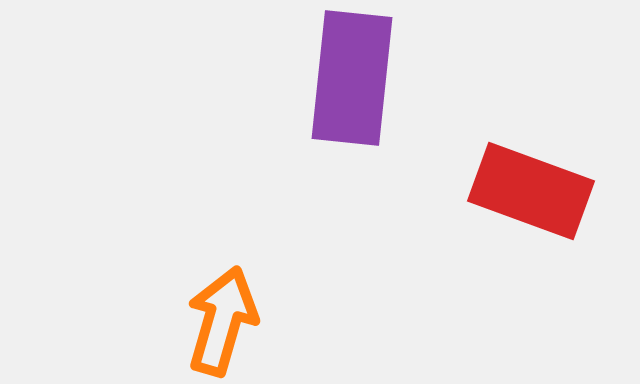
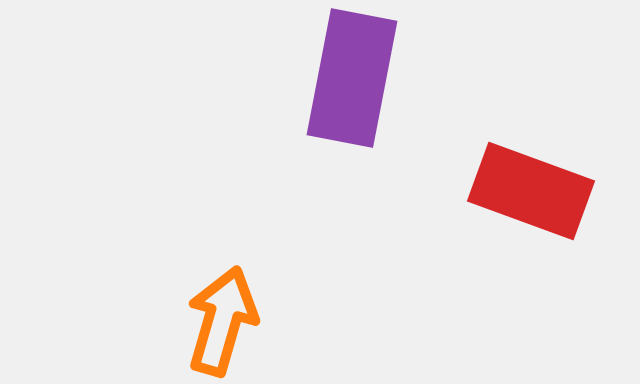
purple rectangle: rotated 5 degrees clockwise
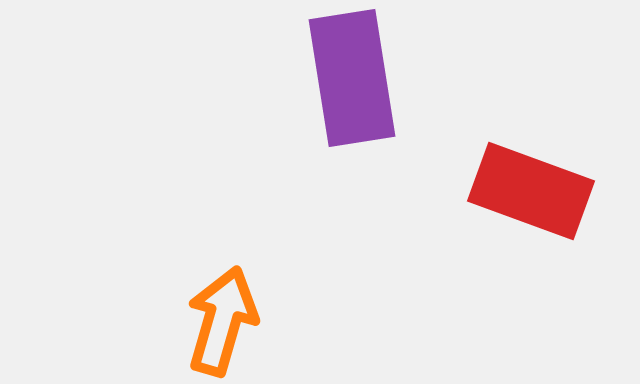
purple rectangle: rotated 20 degrees counterclockwise
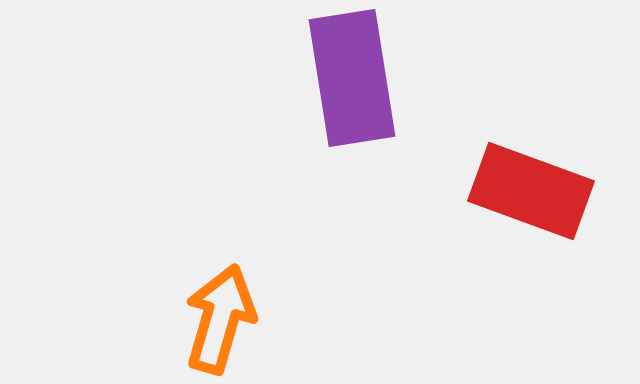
orange arrow: moved 2 px left, 2 px up
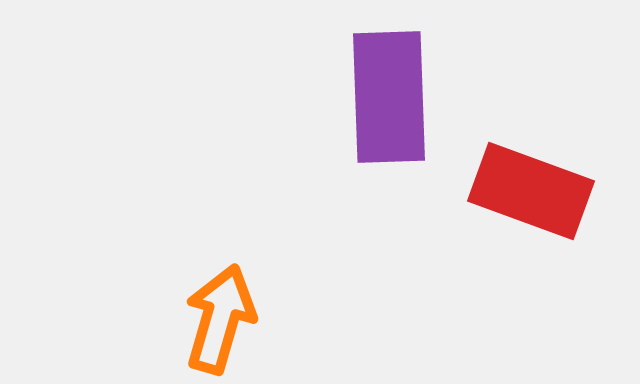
purple rectangle: moved 37 px right, 19 px down; rotated 7 degrees clockwise
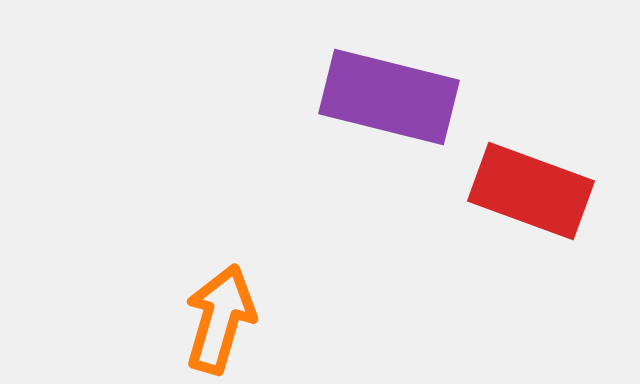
purple rectangle: rotated 74 degrees counterclockwise
